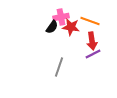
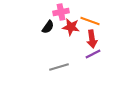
pink cross: moved 5 px up
black semicircle: moved 4 px left
red arrow: moved 2 px up
gray line: rotated 54 degrees clockwise
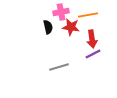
orange line: moved 2 px left, 6 px up; rotated 30 degrees counterclockwise
black semicircle: rotated 48 degrees counterclockwise
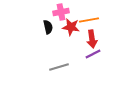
orange line: moved 1 px right, 5 px down
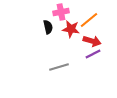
orange line: rotated 30 degrees counterclockwise
red star: moved 2 px down
red arrow: moved 2 px down; rotated 66 degrees counterclockwise
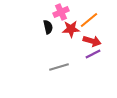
pink cross: rotated 14 degrees counterclockwise
red star: rotated 12 degrees counterclockwise
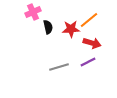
pink cross: moved 28 px left
red arrow: moved 2 px down
purple line: moved 5 px left, 8 px down
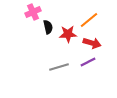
red star: moved 3 px left, 5 px down
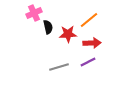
pink cross: moved 1 px right, 1 px down
red arrow: rotated 18 degrees counterclockwise
